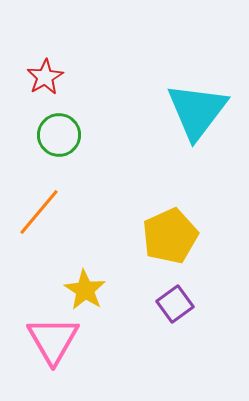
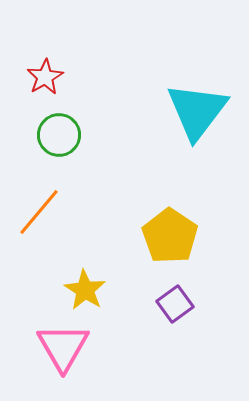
yellow pentagon: rotated 14 degrees counterclockwise
pink triangle: moved 10 px right, 7 px down
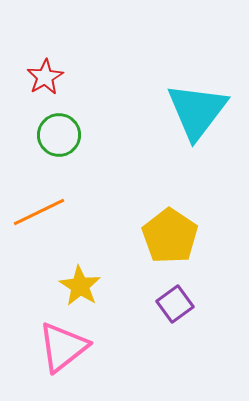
orange line: rotated 24 degrees clockwise
yellow star: moved 5 px left, 4 px up
pink triangle: rotated 22 degrees clockwise
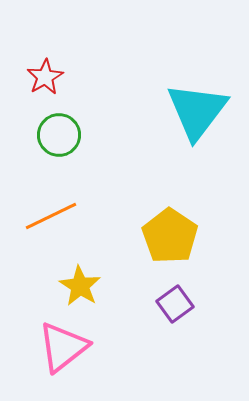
orange line: moved 12 px right, 4 px down
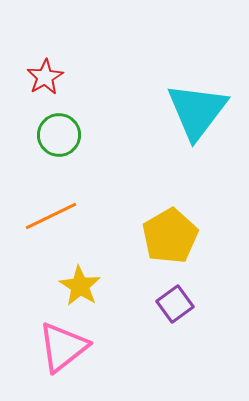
yellow pentagon: rotated 8 degrees clockwise
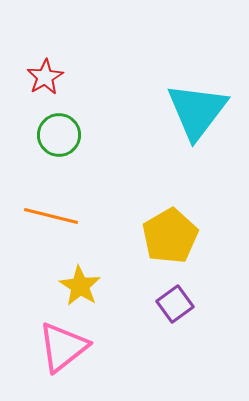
orange line: rotated 40 degrees clockwise
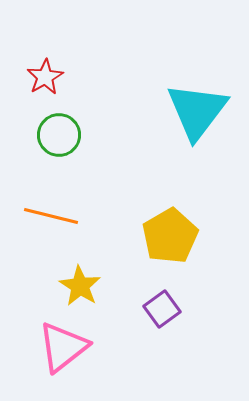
purple square: moved 13 px left, 5 px down
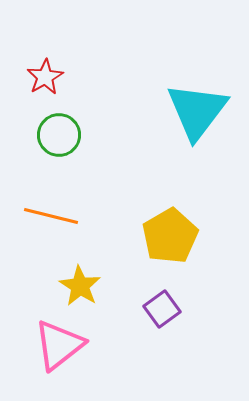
pink triangle: moved 4 px left, 2 px up
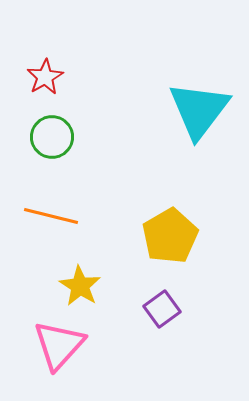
cyan triangle: moved 2 px right, 1 px up
green circle: moved 7 px left, 2 px down
pink triangle: rotated 10 degrees counterclockwise
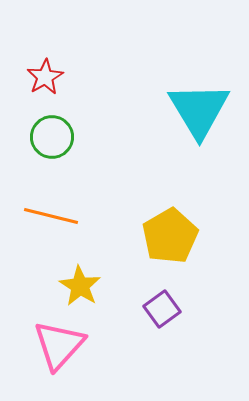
cyan triangle: rotated 8 degrees counterclockwise
